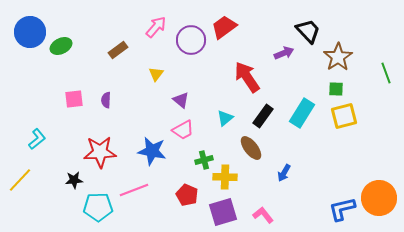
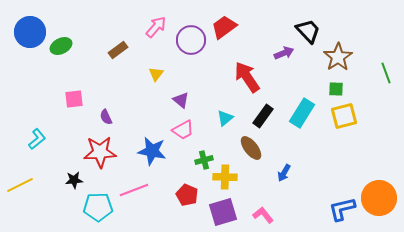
purple semicircle: moved 17 px down; rotated 28 degrees counterclockwise
yellow line: moved 5 px down; rotated 20 degrees clockwise
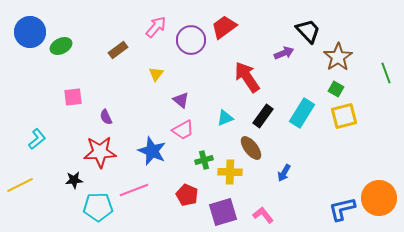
green square: rotated 28 degrees clockwise
pink square: moved 1 px left, 2 px up
cyan triangle: rotated 18 degrees clockwise
blue star: rotated 12 degrees clockwise
yellow cross: moved 5 px right, 5 px up
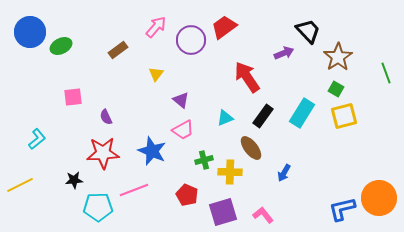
red star: moved 3 px right, 1 px down
